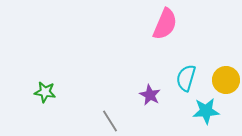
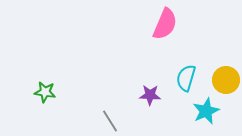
purple star: rotated 25 degrees counterclockwise
cyan star: rotated 20 degrees counterclockwise
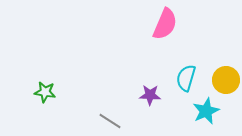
gray line: rotated 25 degrees counterclockwise
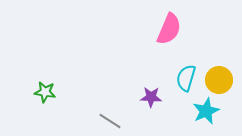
pink semicircle: moved 4 px right, 5 px down
yellow circle: moved 7 px left
purple star: moved 1 px right, 2 px down
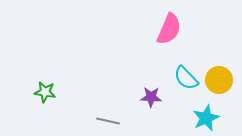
cyan semicircle: rotated 60 degrees counterclockwise
cyan star: moved 7 px down
gray line: moved 2 px left; rotated 20 degrees counterclockwise
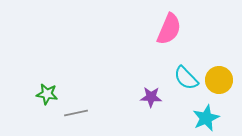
green star: moved 2 px right, 2 px down
gray line: moved 32 px left, 8 px up; rotated 25 degrees counterclockwise
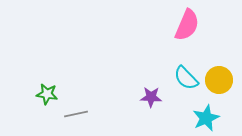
pink semicircle: moved 18 px right, 4 px up
gray line: moved 1 px down
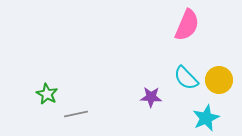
green star: rotated 20 degrees clockwise
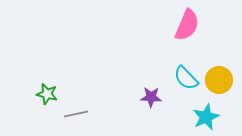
green star: rotated 15 degrees counterclockwise
cyan star: moved 1 px up
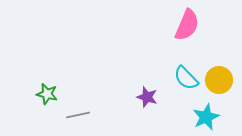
purple star: moved 4 px left; rotated 15 degrees clockwise
gray line: moved 2 px right, 1 px down
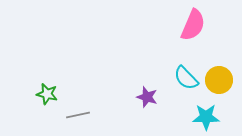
pink semicircle: moved 6 px right
cyan star: rotated 24 degrees clockwise
